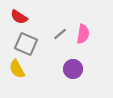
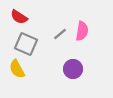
pink semicircle: moved 1 px left, 3 px up
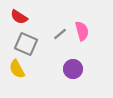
pink semicircle: rotated 24 degrees counterclockwise
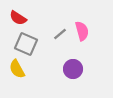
red semicircle: moved 1 px left, 1 px down
